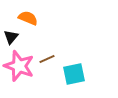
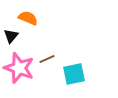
black triangle: moved 1 px up
pink star: moved 2 px down
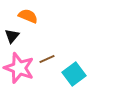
orange semicircle: moved 2 px up
black triangle: moved 1 px right
cyan square: rotated 25 degrees counterclockwise
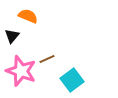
pink star: moved 2 px right, 3 px down
cyan square: moved 2 px left, 6 px down
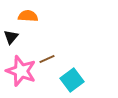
orange semicircle: rotated 18 degrees counterclockwise
black triangle: moved 1 px left, 1 px down
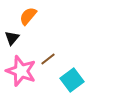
orange semicircle: rotated 54 degrees counterclockwise
black triangle: moved 1 px right, 1 px down
brown line: moved 1 px right; rotated 14 degrees counterclockwise
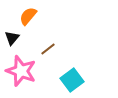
brown line: moved 10 px up
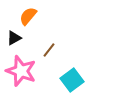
black triangle: moved 2 px right; rotated 21 degrees clockwise
brown line: moved 1 px right, 1 px down; rotated 14 degrees counterclockwise
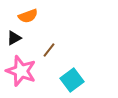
orange semicircle: rotated 150 degrees counterclockwise
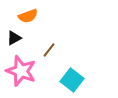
cyan square: rotated 15 degrees counterclockwise
